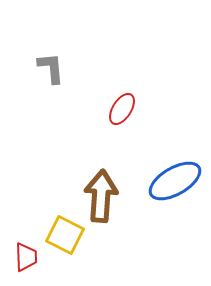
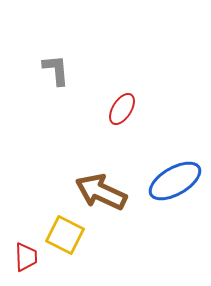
gray L-shape: moved 5 px right, 2 px down
brown arrow: moved 4 px up; rotated 69 degrees counterclockwise
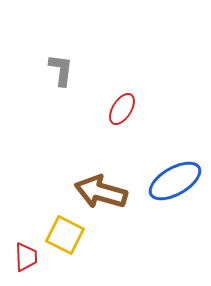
gray L-shape: moved 5 px right; rotated 12 degrees clockwise
brown arrow: rotated 9 degrees counterclockwise
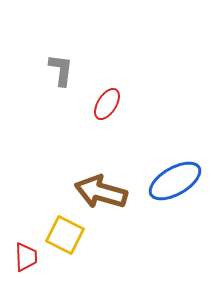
red ellipse: moved 15 px left, 5 px up
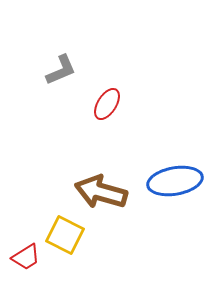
gray L-shape: rotated 60 degrees clockwise
blue ellipse: rotated 20 degrees clockwise
red trapezoid: rotated 60 degrees clockwise
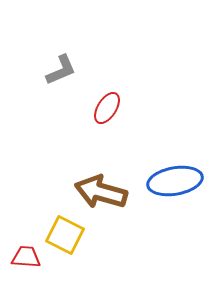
red ellipse: moved 4 px down
red trapezoid: rotated 144 degrees counterclockwise
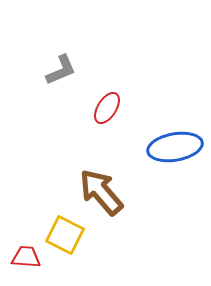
blue ellipse: moved 34 px up
brown arrow: rotated 33 degrees clockwise
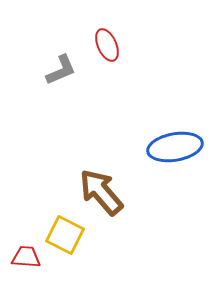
red ellipse: moved 63 px up; rotated 56 degrees counterclockwise
